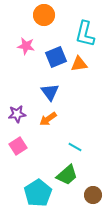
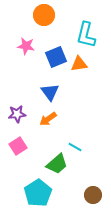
cyan L-shape: moved 1 px right, 1 px down
green trapezoid: moved 10 px left, 11 px up
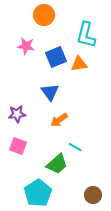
orange arrow: moved 11 px right, 1 px down
pink square: rotated 36 degrees counterclockwise
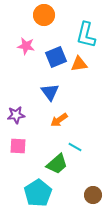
purple star: moved 1 px left, 1 px down
pink square: rotated 18 degrees counterclockwise
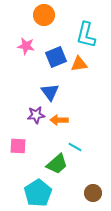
purple star: moved 20 px right
orange arrow: rotated 36 degrees clockwise
brown circle: moved 2 px up
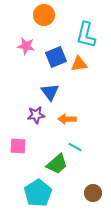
orange arrow: moved 8 px right, 1 px up
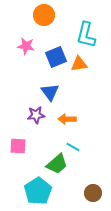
cyan line: moved 2 px left
cyan pentagon: moved 2 px up
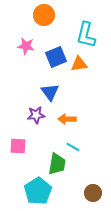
green trapezoid: rotated 40 degrees counterclockwise
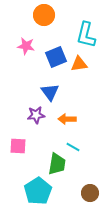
brown circle: moved 3 px left
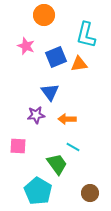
pink star: rotated 12 degrees clockwise
green trapezoid: rotated 45 degrees counterclockwise
cyan pentagon: rotated 8 degrees counterclockwise
